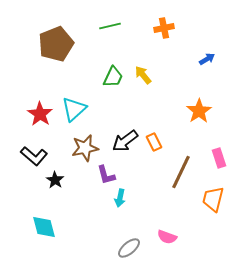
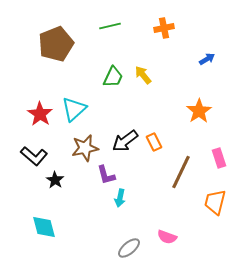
orange trapezoid: moved 2 px right, 3 px down
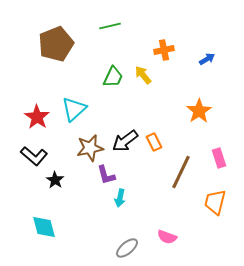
orange cross: moved 22 px down
red star: moved 3 px left, 3 px down
brown star: moved 5 px right
gray ellipse: moved 2 px left
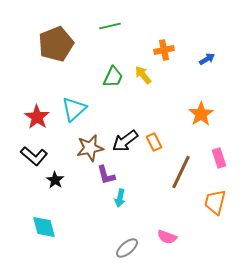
orange star: moved 2 px right, 3 px down
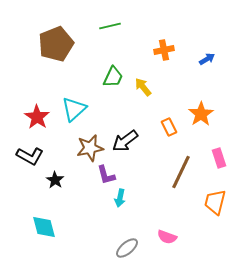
yellow arrow: moved 12 px down
orange rectangle: moved 15 px right, 15 px up
black L-shape: moved 4 px left; rotated 12 degrees counterclockwise
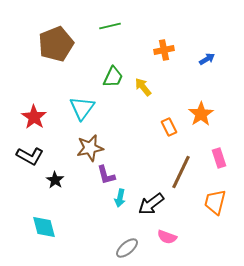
cyan triangle: moved 8 px right, 1 px up; rotated 12 degrees counterclockwise
red star: moved 3 px left
black arrow: moved 26 px right, 63 px down
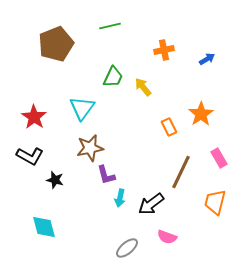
pink rectangle: rotated 12 degrees counterclockwise
black star: rotated 18 degrees counterclockwise
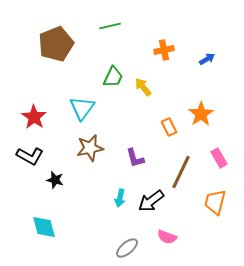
purple L-shape: moved 29 px right, 17 px up
black arrow: moved 3 px up
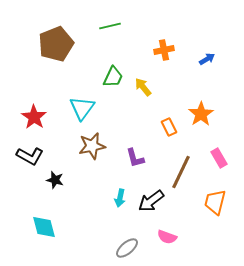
brown star: moved 2 px right, 2 px up
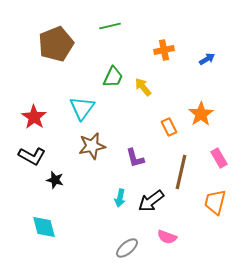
black L-shape: moved 2 px right
brown line: rotated 12 degrees counterclockwise
